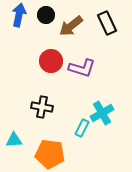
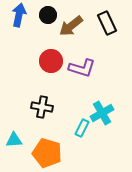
black circle: moved 2 px right
orange pentagon: moved 3 px left, 1 px up; rotated 8 degrees clockwise
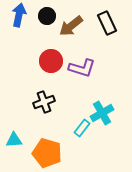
black circle: moved 1 px left, 1 px down
black cross: moved 2 px right, 5 px up; rotated 30 degrees counterclockwise
cyan rectangle: rotated 12 degrees clockwise
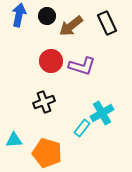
purple L-shape: moved 2 px up
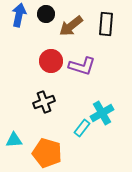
black circle: moved 1 px left, 2 px up
black rectangle: moved 1 px left, 1 px down; rotated 30 degrees clockwise
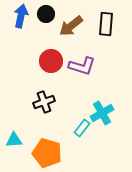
blue arrow: moved 2 px right, 1 px down
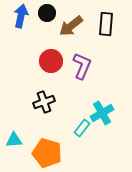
black circle: moved 1 px right, 1 px up
purple L-shape: rotated 84 degrees counterclockwise
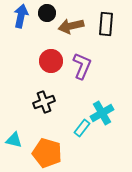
brown arrow: rotated 25 degrees clockwise
cyan triangle: rotated 18 degrees clockwise
